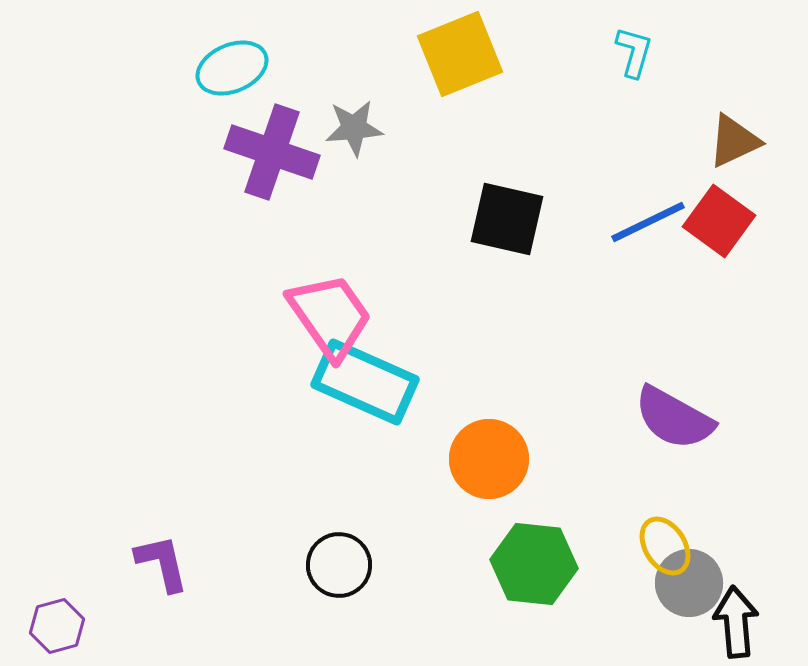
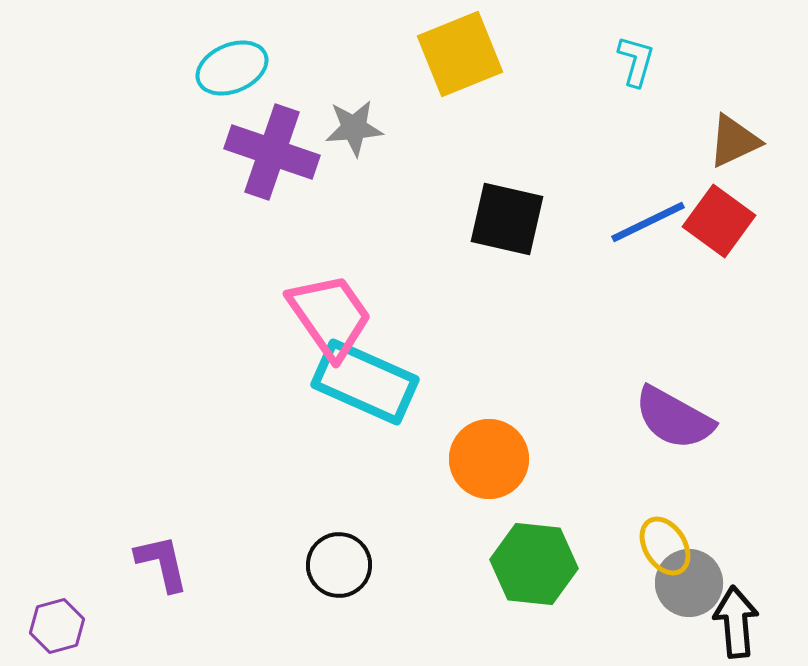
cyan L-shape: moved 2 px right, 9 px down
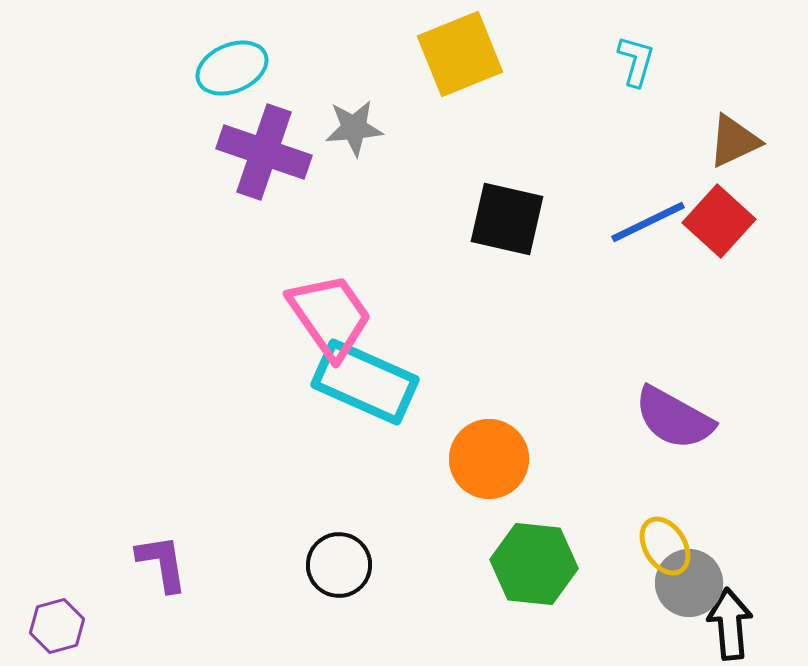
purple cross: moved 8 px left
red square: rotated 6 degrees clockwise
purple L-shape: rotated 4 degrees clockwise
black arrow: moved 6 px left, 2 px down
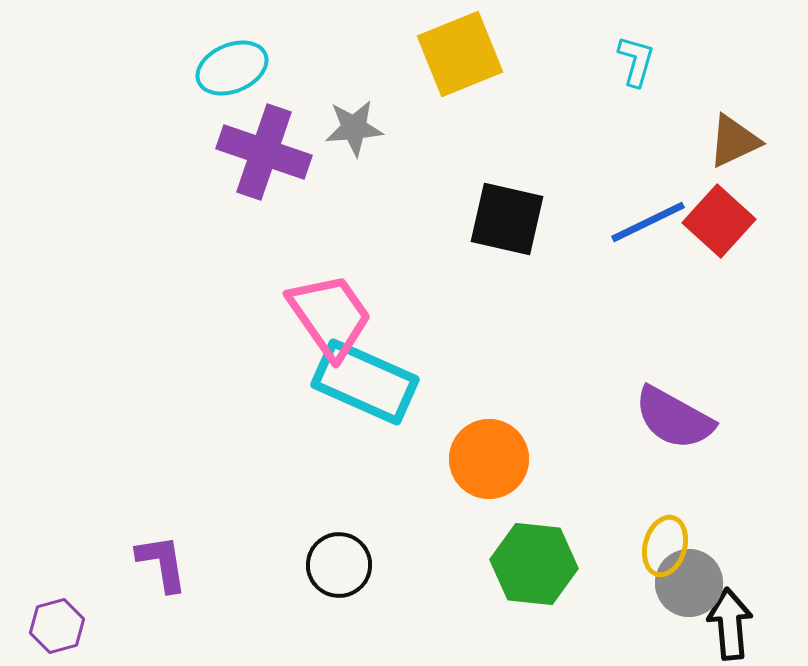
yellow ellipse: rotated 48 degrees clockwise
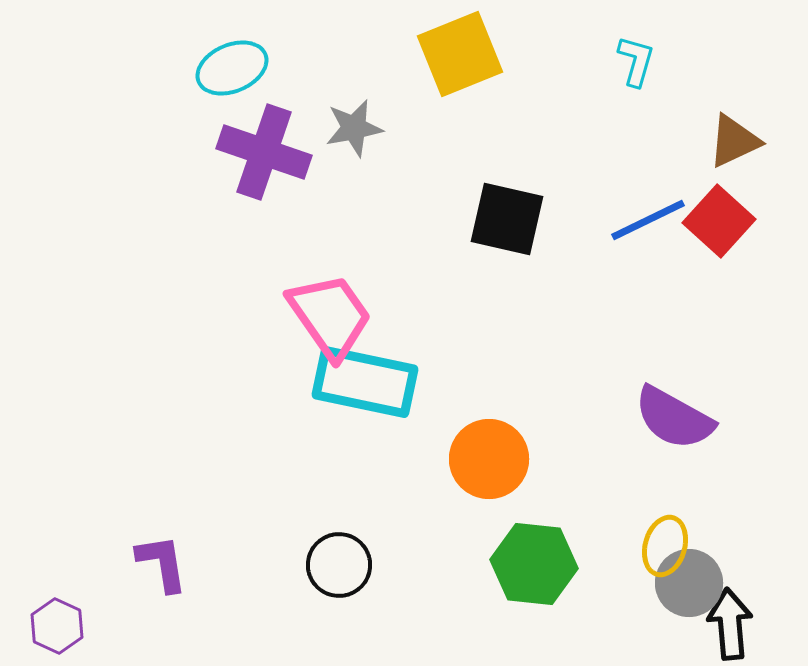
gray star: rotated 6 degrees counterclockwise
blue line: moved 2 px up
cyan rectangle: rotated 12 degrees counterclockwise
purple hexagon: rotated 20 degrees counterclockwise
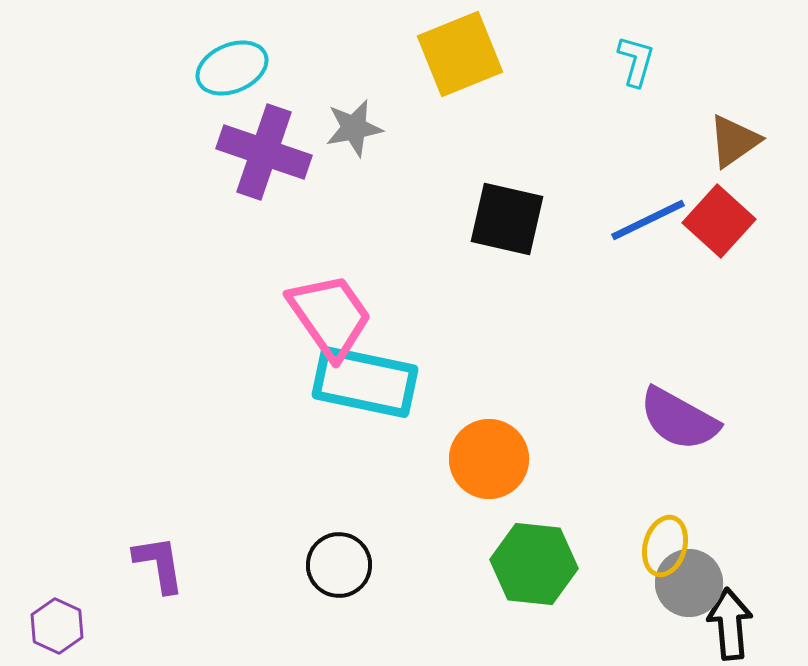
brown triangle: rotated 10 degrees counterclockwise
purple semicircle: moved 5 px right, 1 px down
purple L-shape: moved 3 px left, 1 px down
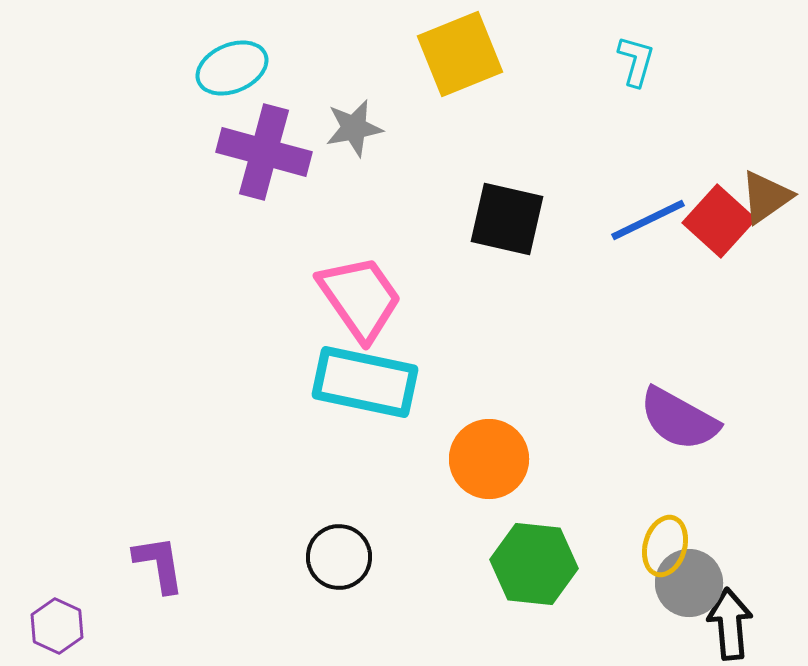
brown triangle: moved 32 px right, 56 px down
purple cross: rotated 4 degrees counterclockwise
pink trapezoid: moved 30 px right, 18 px up
black circle: moved 8 px up
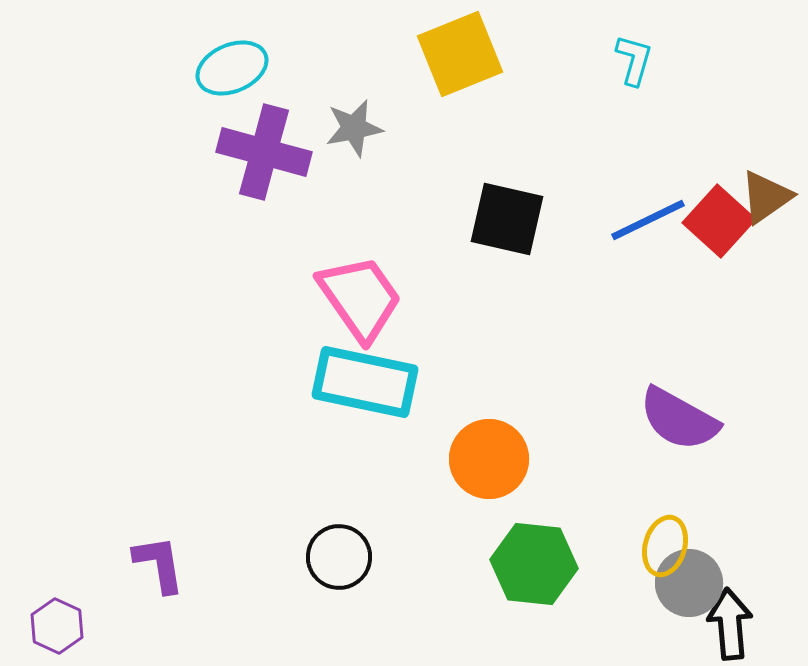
cyan L-shape: moved 2 px left, 1 px up
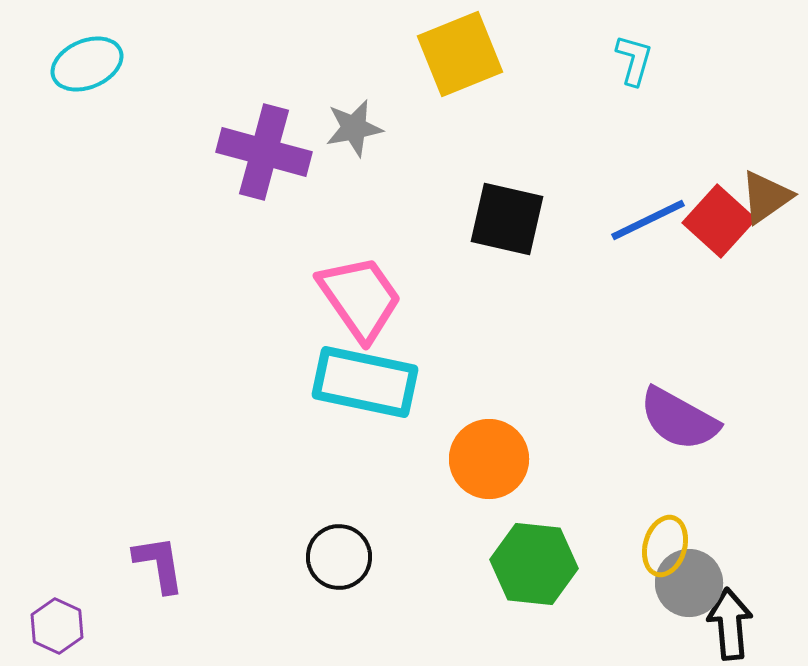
cyan ellipse: moved 145 px left, 4 px up
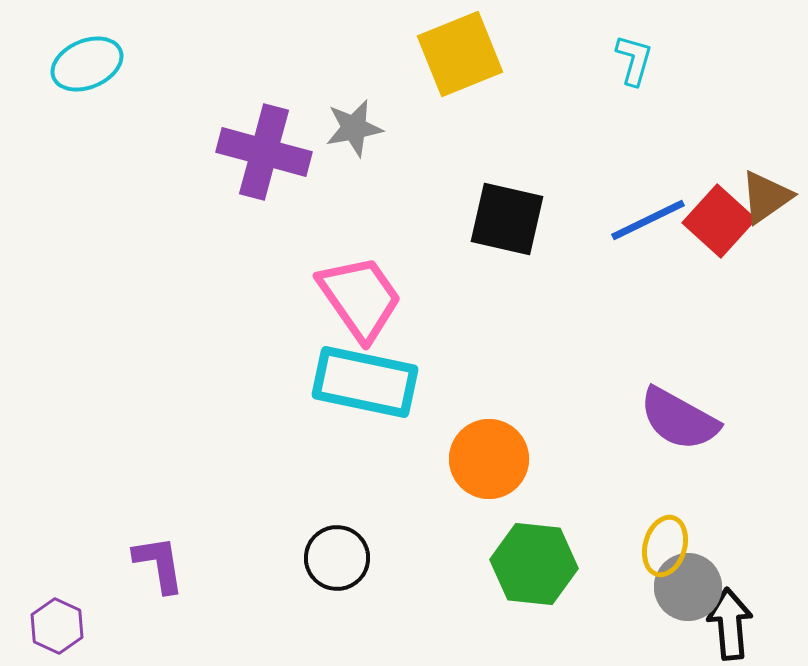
black circle: moved 2 px left, 1 px down
gray circle: moved 1 px left, 4 px down
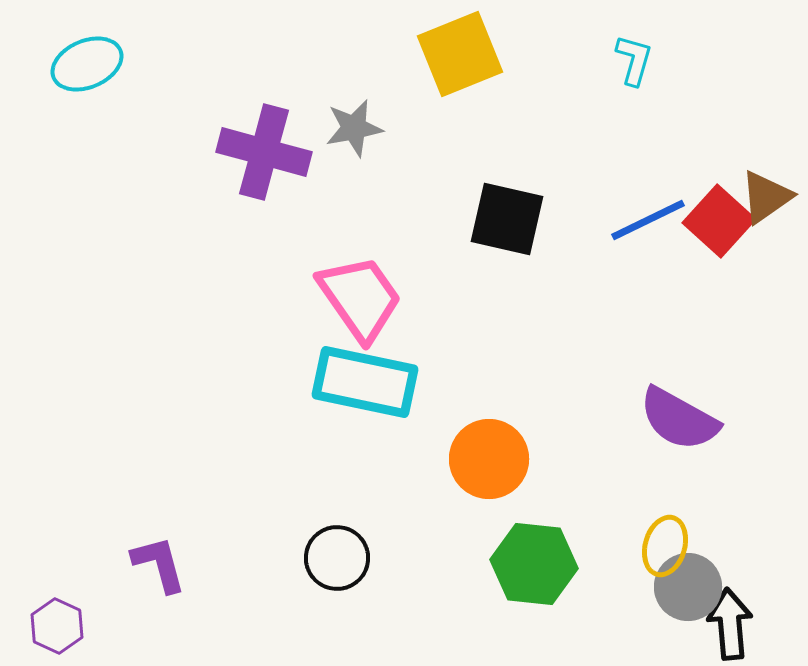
purple L-shape: rotated 6 degrees counterclockwise
